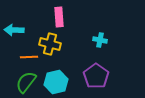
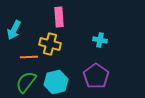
cyan arrow: rotated 66 degrees counterclockwise
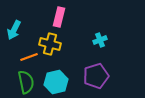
pink rectangle: rotated 18 degrees clockwise
cyan cross: rotated 32 degrees counterclockwise
orange line: rotated 18 degrees counterclockwise
purple pentagon: rotated 20 degrees clockwise
green semicircle: rotated 130 degrees clockwise
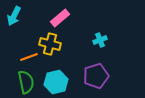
pink rectangle: moved 1 px right, 1 px down; rotated 36 degrees clockwise
cyan arrow: moved 14 px up
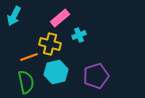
cyan cross: moved 21 px left, 5 px up
cyan hexagon: moved 10 px up
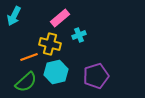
green semicircle: rotated 60 degrees clockwise
